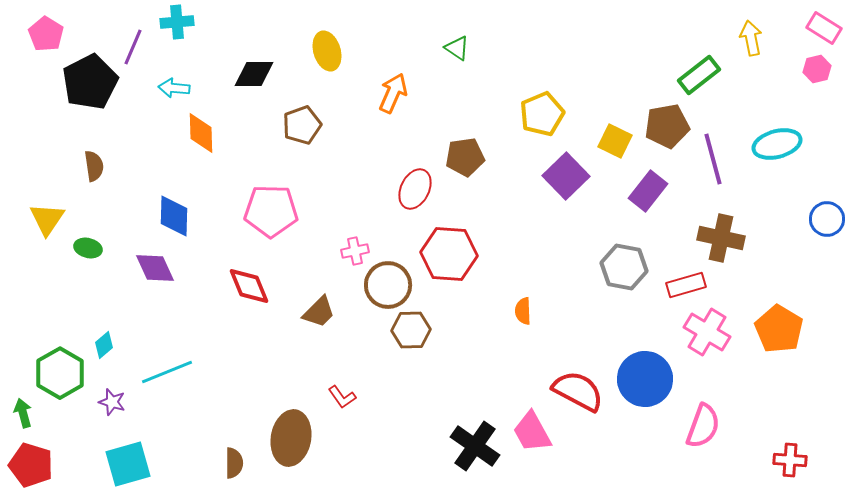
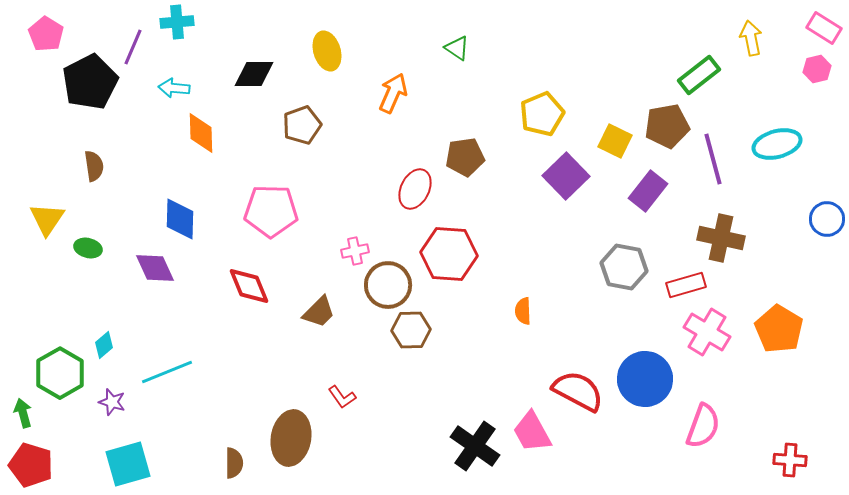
blue diamond at (174, 216): moved 6 px right, 3 px down
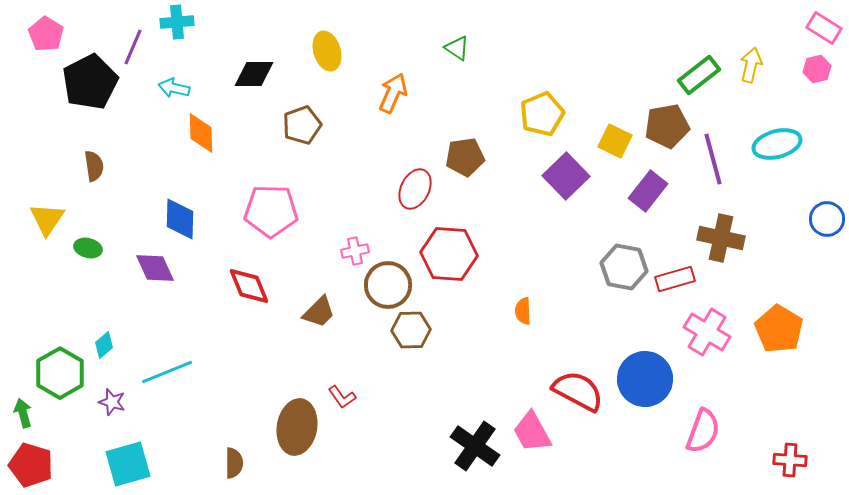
yellow arrow at (751, 38): moved 27 px down; rotated 24 degrees clockwise
cyan arrow at (174, 88): rotated 8 degrees clockwise
red rectangle at (686, 285): moved 11 px left, 6 px up
pink semicircle at (703, 426): moved 5 px down
brown ellipse at (291, 438): moved 6 px right, 11 px up
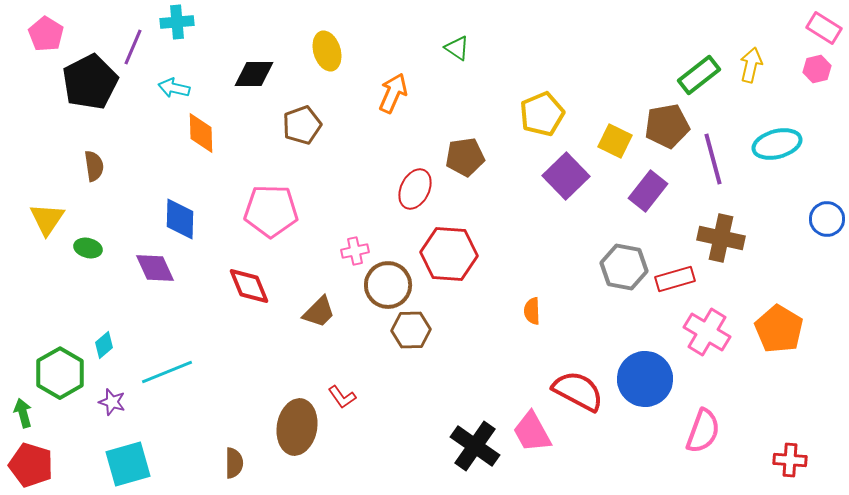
orange semicircle at (523, 311): moved 9 px right
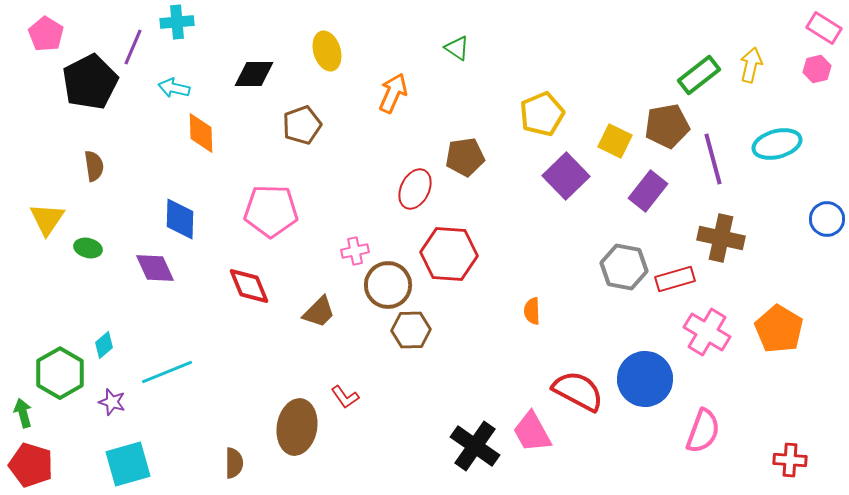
red L-shape at (342, 397): moved 3 px right
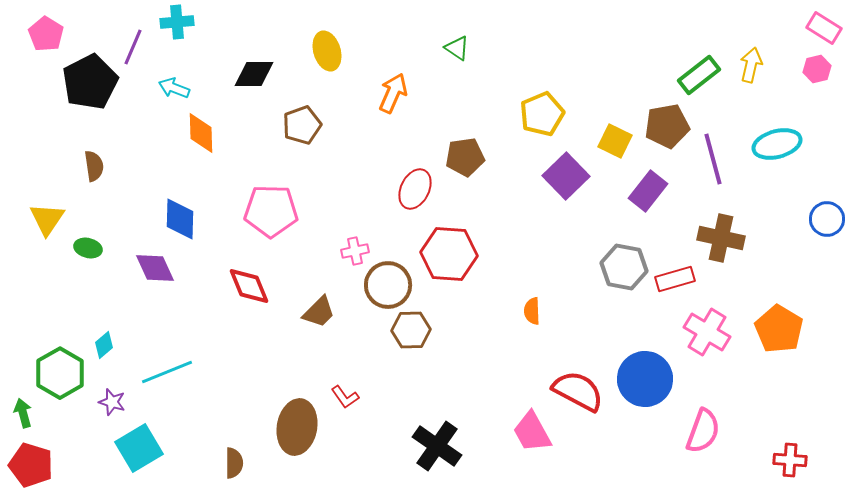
cyan arrow at (174, 88): rotated 8 degrees clockwise
black cross at (475, 446): moved 38 px left
cyan square at (128, 464): moved 11 px right, 16 px up; rotated 15 degrees counterclockwise
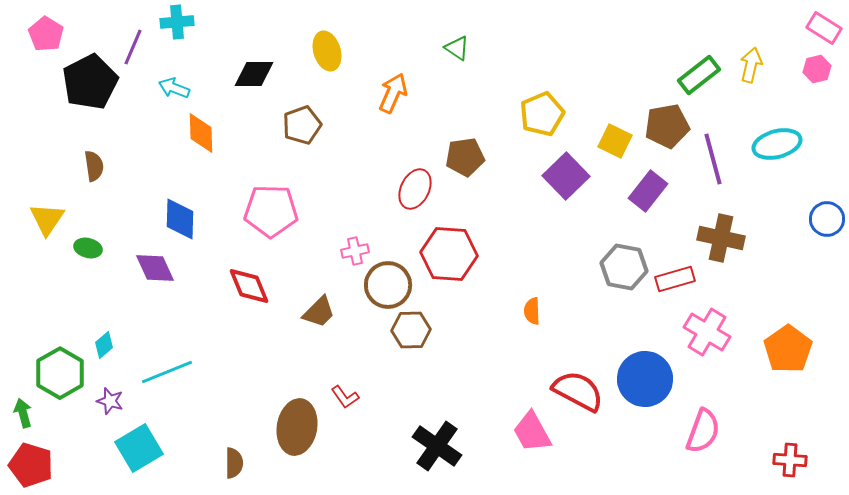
orange pentagon at (779, 329): moved 9 px right, 20 px down; rotated 6 degrees clockwise
purple star at (112, 402): moved 2 px left, 1 px up
